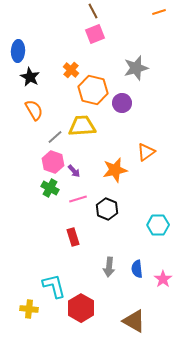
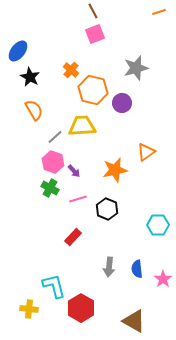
blue ellipse: rotated 35 degrees clockwise
red rectangle: rotated 60 degrees clockwise
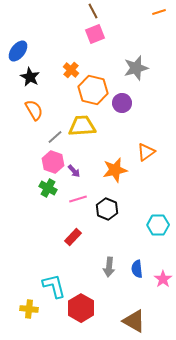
green cross: moved 2 px left
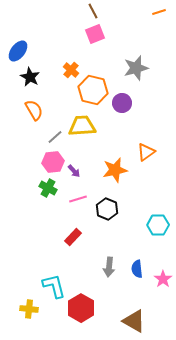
pink hexagon: rotated 25 degrees counterclockwise
